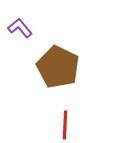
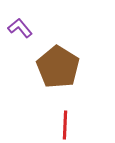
brown pentagon: rotated 6 degrees clockwise
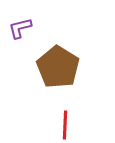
purple L-shape: rotated 65 degrees counterclockwise
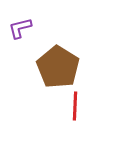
red line: moved 10 px right, 19 px up
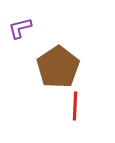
brown pentagon: rotated 6 degrees clockwise
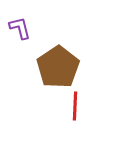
purple L-shape: rotated 90 degrees clockwise
